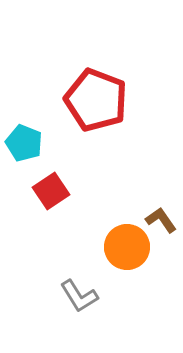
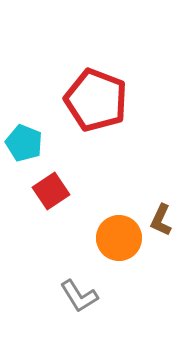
brown L-shape: rotated 120 degrees counterclockwise
orange circle: moved 8 px left, 9 px up
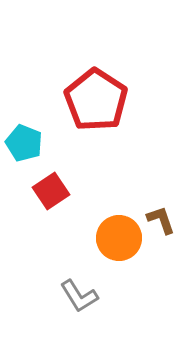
red pentagon: rotated 12 degrees clockwise
brown L-shape: rotated 136 degrees clockwise
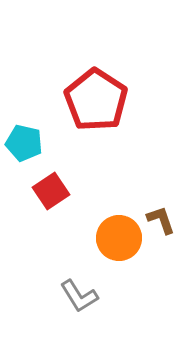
cyan pentagon: rotated 9 degrees counterclockwise
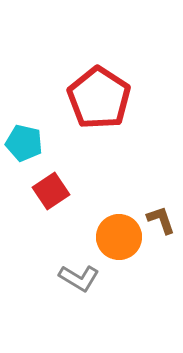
red pentagon: moved 3 px right, 2 px up
orange circle: moved 1 px up
gray L-shape: moved 18 px up; rotated 27 degrees counterclockwise
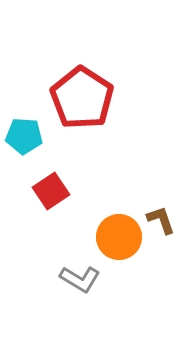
red pentagon: moved 17 px left
cyan pentagon: moved 7 px up; rotated 9 degrees counterclockwise
gray L-shape: moved 1 px right, 1 px down
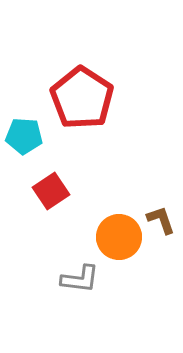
gray L-shape: rotated 24 degrees counterclockwise
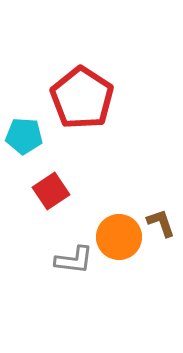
brown L-shape: moved 3 px down
gray L-shape: moved 6 px left, 19 px up
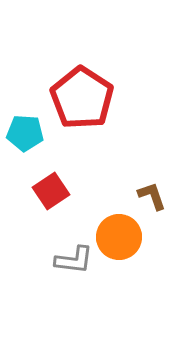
cyan pentagon: moved 1 px right, 3 px up
brown L-shape: moved 9 px left, 27 px up
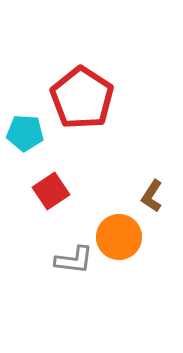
brown L-shape: rotated 128 degrees counterclockwise
